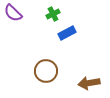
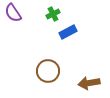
purple semicircle: rotated 12 degrees clockwise
blue rectangle: moved 1 px right, 1 px up
brown circle: moved 2 px right
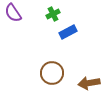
brown circle: moved 4 px right, 2 px down
